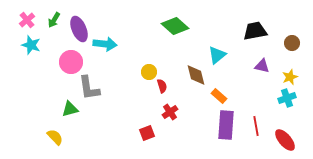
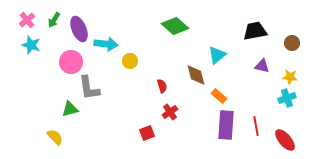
cyan arrow: moved 1 px right
yellow circle: moved 19 px left, 11 px up
yellow star: rotated 28 degrees clockwise
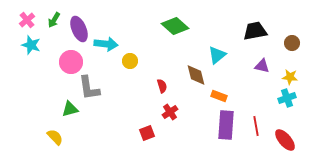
orange rectangle: rotated 21 degrees counterclockwise
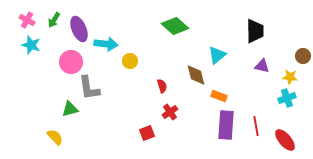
pink cross: rotated 21 degrees counterclockwise
black trapezoid: rotated 100 degrees clockwise
brown circle: moved 11 px right, 13 px down
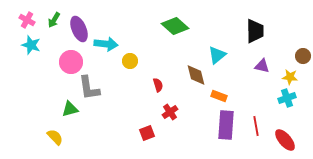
red semicircle: moved 4 px left, 1 px up
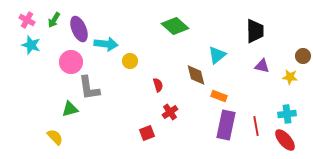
cyan cross: moved 16 px down; rotated 12 degrees clockwise
purple rectangle: rotated 8 degrees clockwise
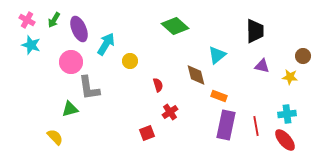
cyan arrow: rotated 65 degrees counterclockwise
